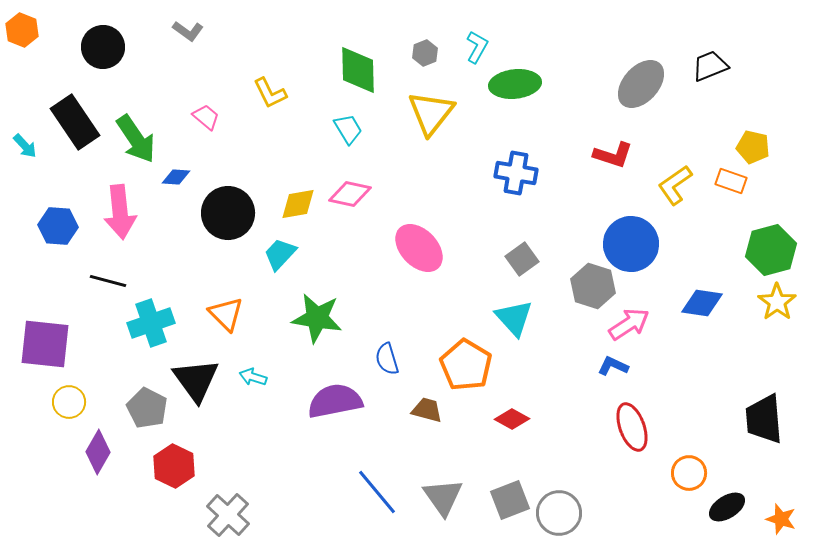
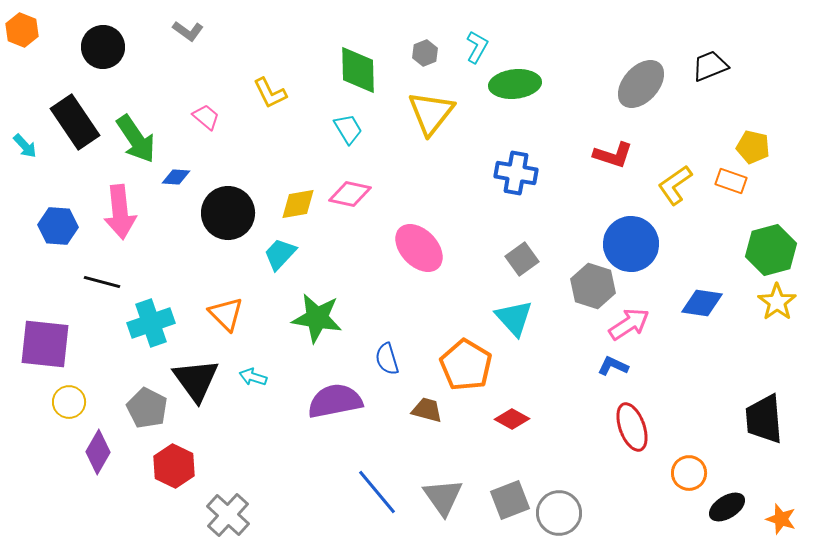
black line at (108, 281): moved 6 px left, 1 px down
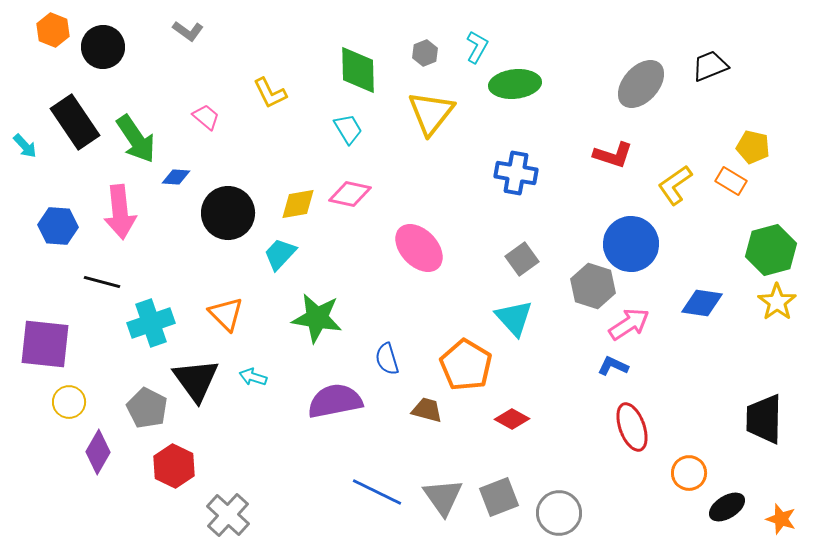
orange hexagon at (22, 30): moved 31 px right
orange rectangle at (731, 181): rotated 12 degrees clockwise
black trapezoid at (764, 419): rotated 6 degrees clockwise
blue line at (377, 492): rotated 24 degrees counterclockwise
gray square at (510, 500): moved 11 px left, 3 px up
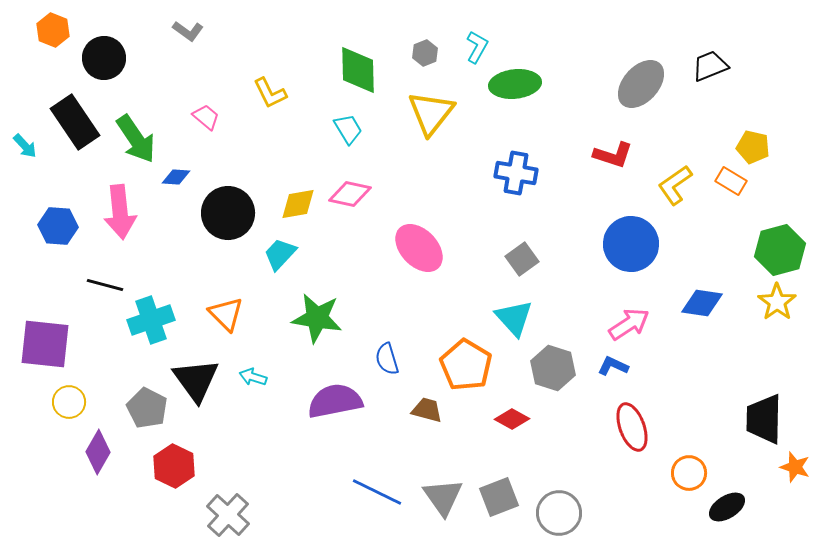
black circle at (103, 47): moved 1 px right, 11 px down
green hexagon at (771, 250): moved 9 px right
black line at (102, 282): moved 3 px right, 3 px down
gray hexagon at (593, 286): moved 40 px left, 82 px down
cyan cross at (151, 323): moved 3 px up
orange star at (781, 519): moved 14 px right, 52 px up
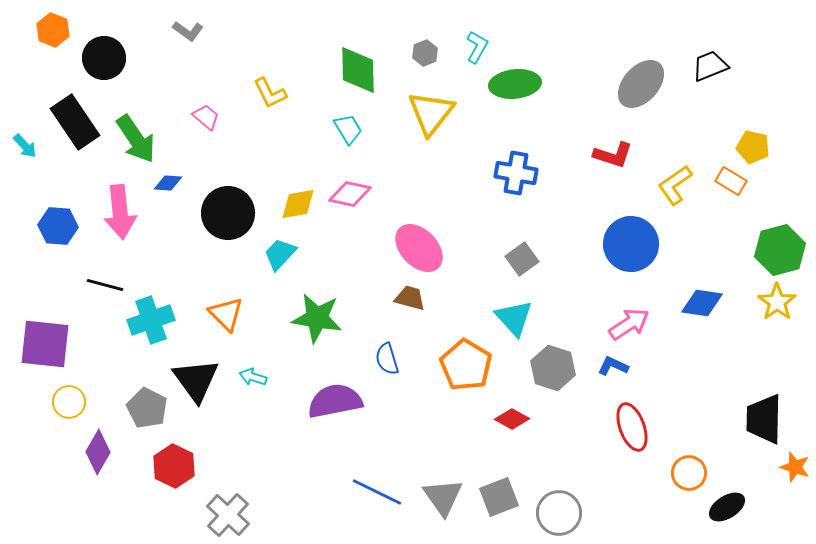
blue diamond at (176, 177): moved 8 px left, 6 px down
brown trapezoid at (427, 410): moved 17 px left, 112 px up
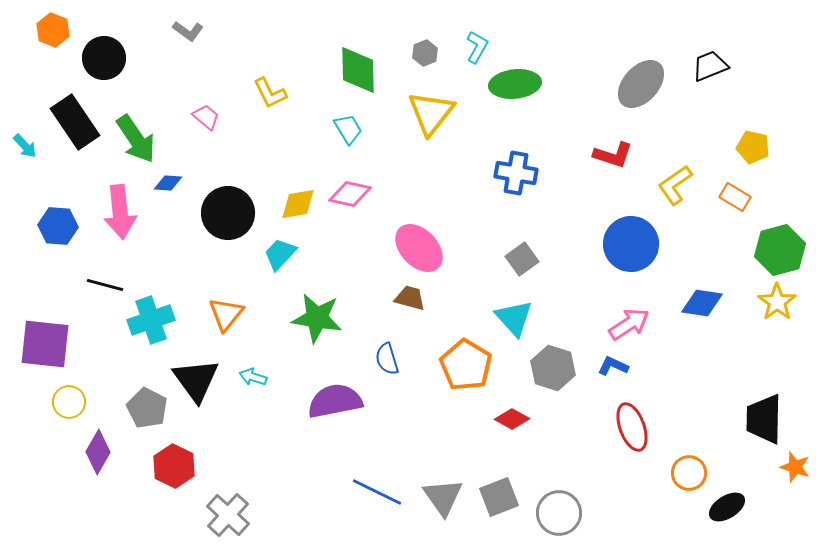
orange rectangle at (731, 181): moved 4 px right, 16 px down
orange triangle at (226, 314): rotated 24 degrees clockwise
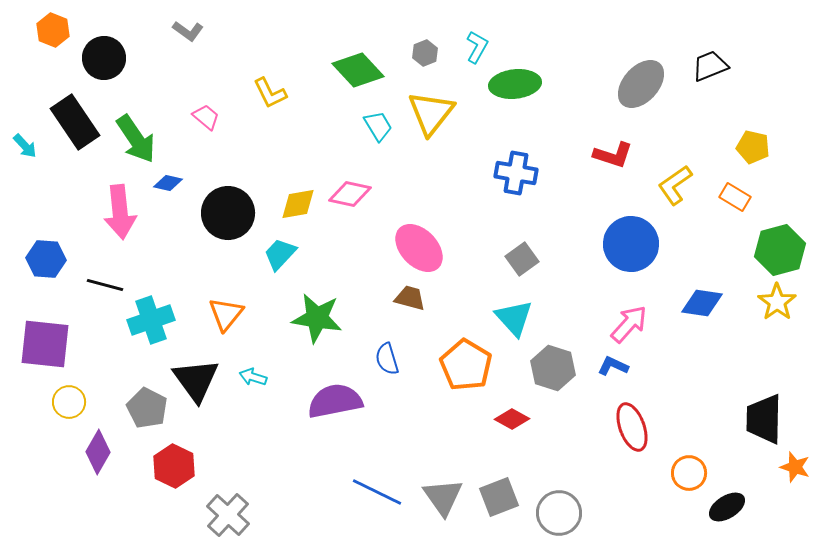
green diamond at (358, 70): rotated 42 degrees counterclockwise
cyan trapezoid at (348, 129): moved 30 px right, 3 px up
blue diamond at (168, 183): rotated 8 degrees clockwise
blue hexagon at (58, 226): moved 12 px left, 33 px down
pink arrow at (629, 324): rotated 15 degrees counterclockwise
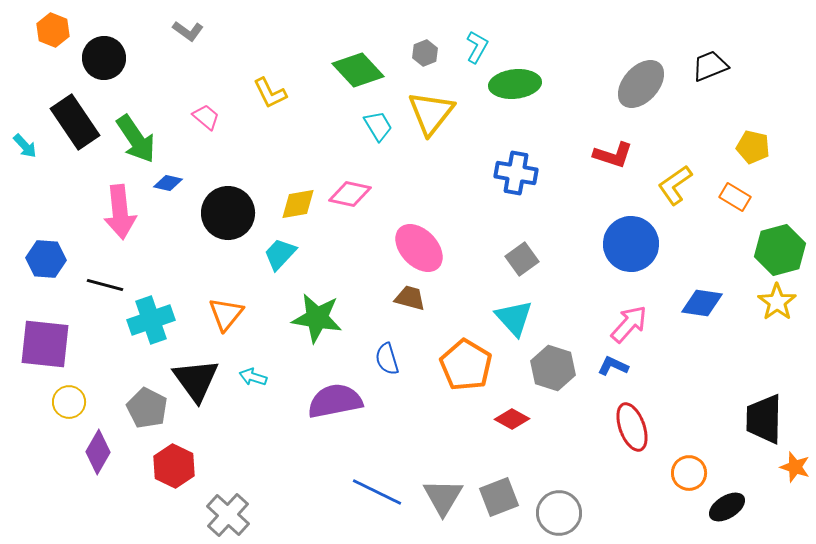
gray triangle at (443, 497): rotated 6 degrees clockwise
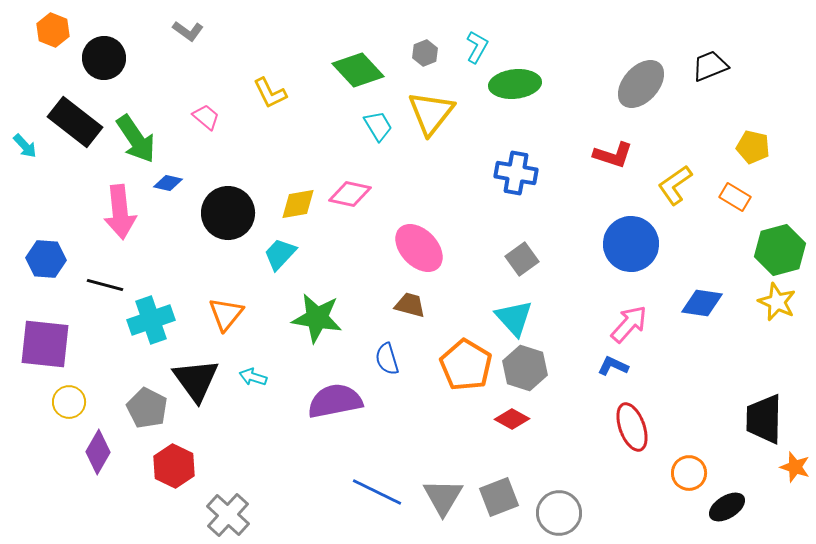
black rectangle at (75, 122): rotated 18 degrees counterclockwise
brown trapezoid at (410, 298): moved 7 px down
yellow star at (777, 302): rotated 12 degrees counterclockwise
gray hexagon at (553, 368): moved 28 px left
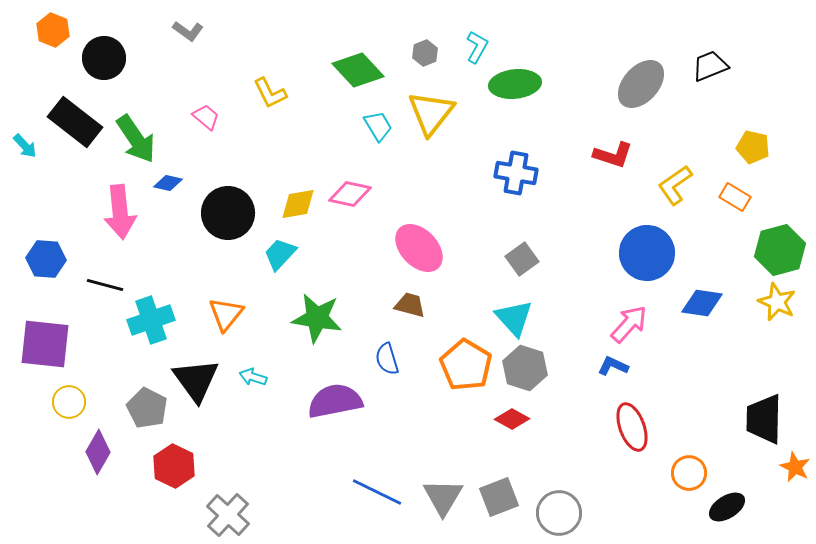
blue circle at (631, 244): moved 16 px right, 9 px down
orange star at (795, 467): rotated 8 degrees clockwise
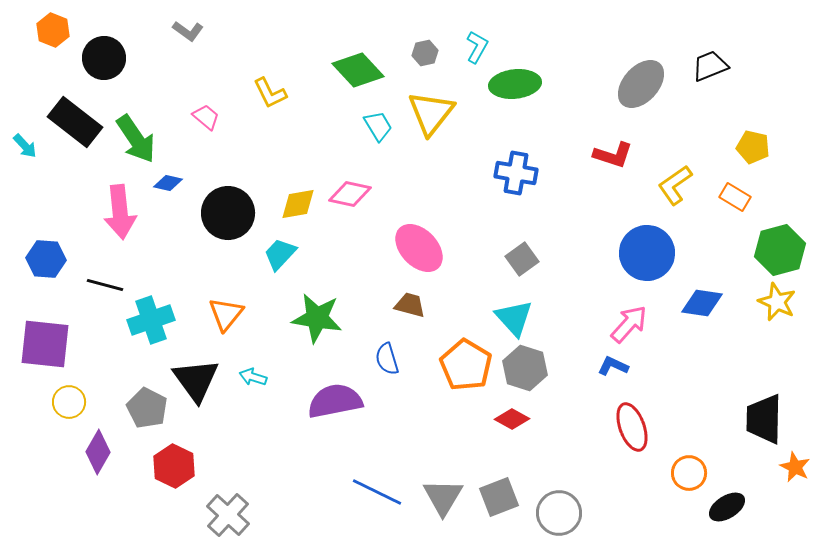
gray hexagon at (425, 53): rotated 10 degrees clockwise
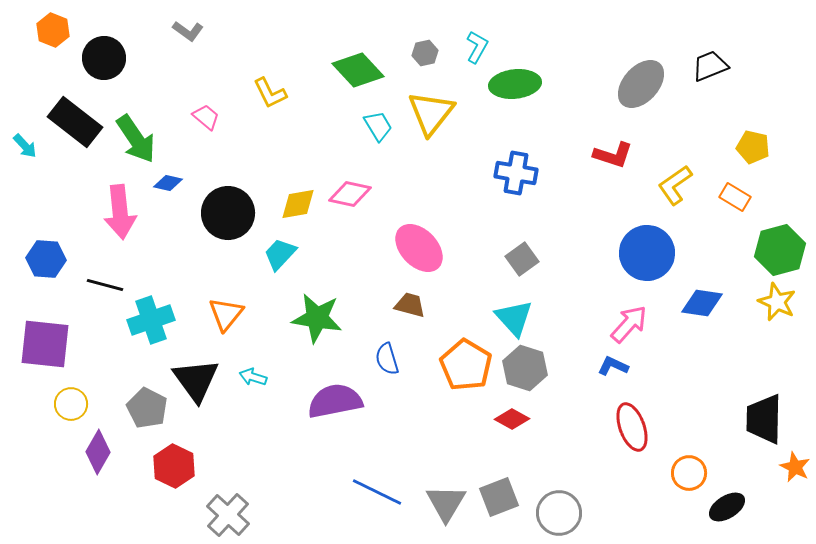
yellow circle at (69, 402): moved 2 px right, 2 px down
gray triangle at (443, 497): moved 3 px right, 6 px down
